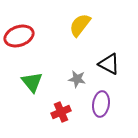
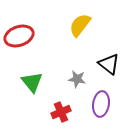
black triangle: rotated 10 degrees clockwise
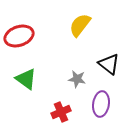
green triangle: moved 6 px left, 3 px up; rotated 15 degrees counterclockwise
